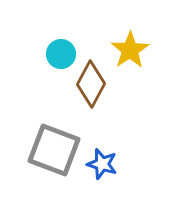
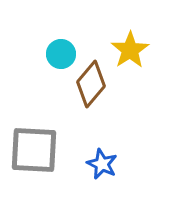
brown diamond: rotated 12 degrees clockwise
gray square: moved 20 px left; rotated 18 degrees counterclockwise
blue star: rotated 8 degrees clockwise
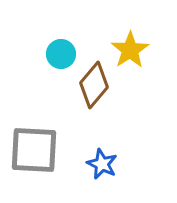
brown diamond: moved 3 px right, 1 px down
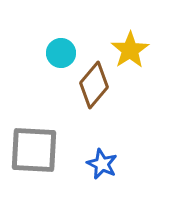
cyan circle: moved 1 px up
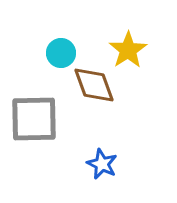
yellow star: moved 2 px left
brown diamond: rotated 60 degrees counterclockwise
gray square: moved 31 px up; rotated 4 degrees counterclockwise
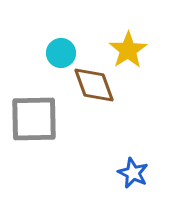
blue star: moved 31 px right, 9 px down
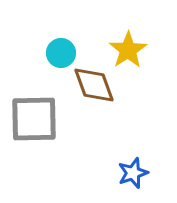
blue star: rotated 28 degrees clockwise
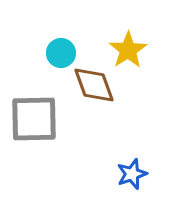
blue star: moved 1 px left, 1 px down
